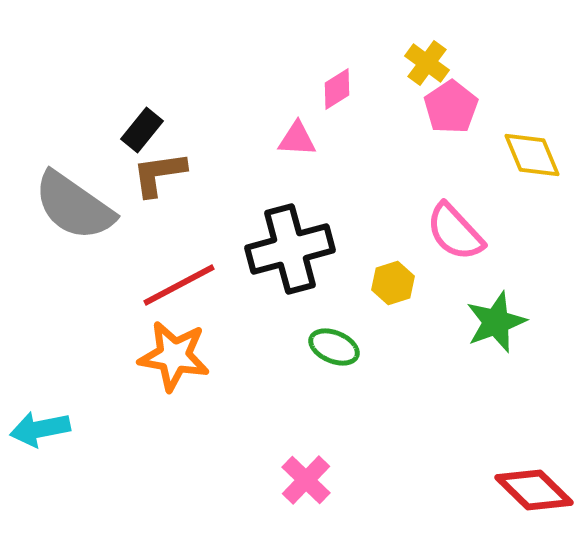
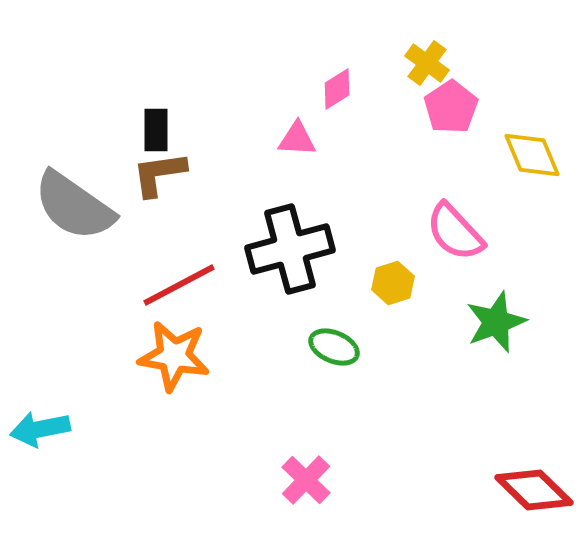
black rectangle: moved 14 px right; rotated 39 degrees counterclockwise
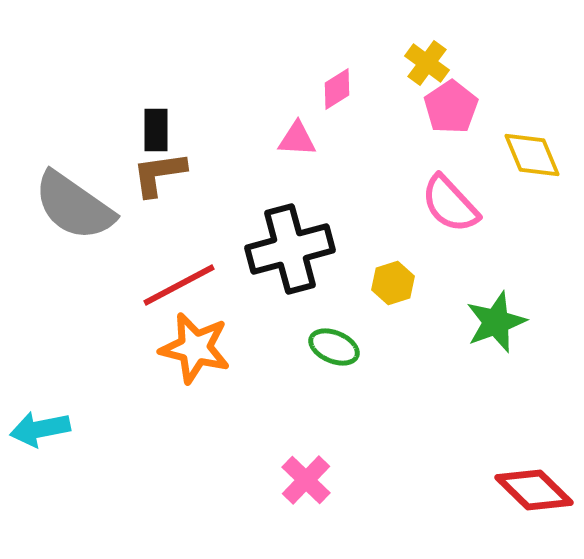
pink semicircle: moved 5 px left, 28 px up
orange star: moved 21 px right, 8 px up; rotated 4 degrees clockwise
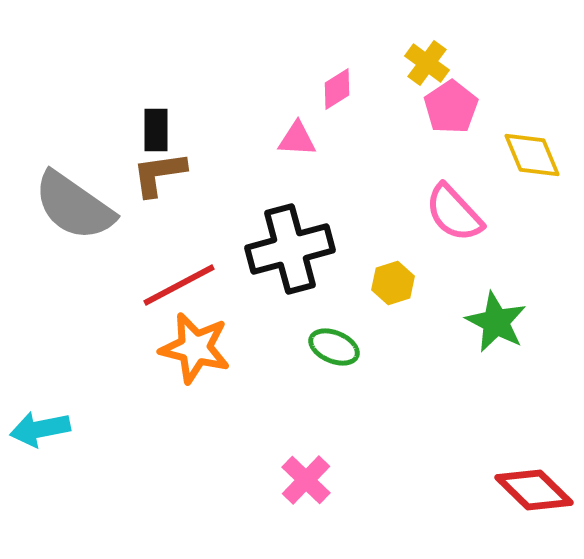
pink semicircle: moved 4 px right, 9 px down
green star: rotated 24 degrees counterclockwise
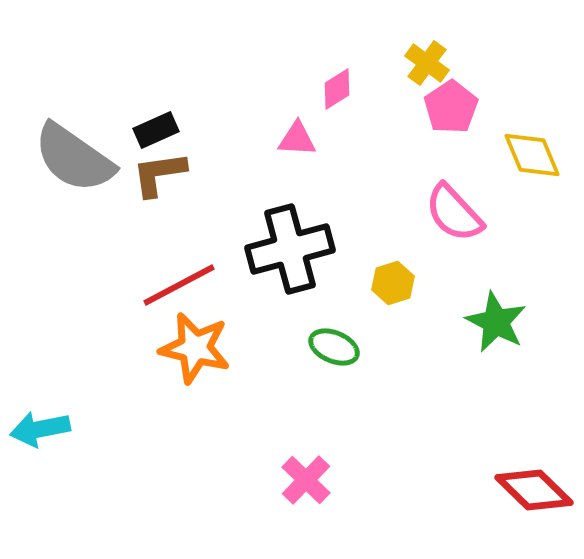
black rectangle: rotated 66 degrees clockwise
gray semicircle: moved 48 px up
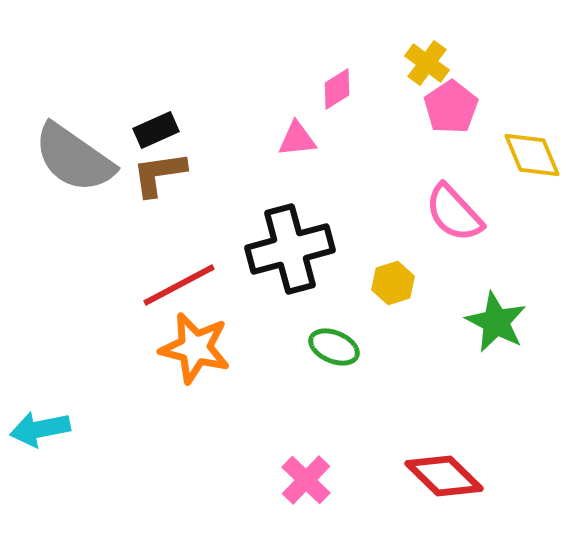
pink triangle: rotated 9 degrees counterclockwise
red diamond: moved 90 px left, 14 px up
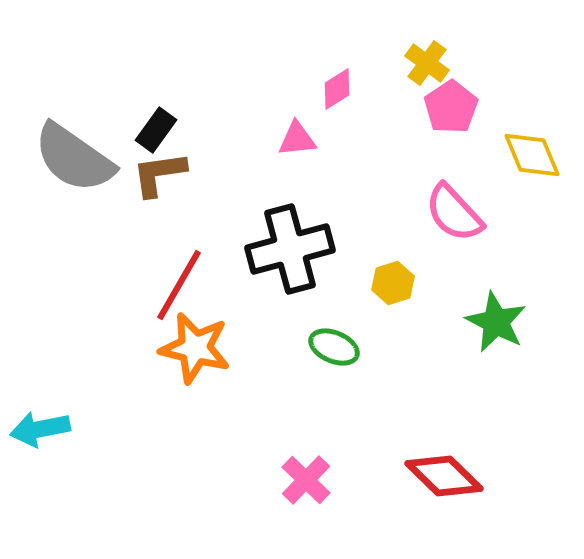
black rectangle: rotated 30 degrees counterclockwise
red line: rotated 32 degrees counterclockwise
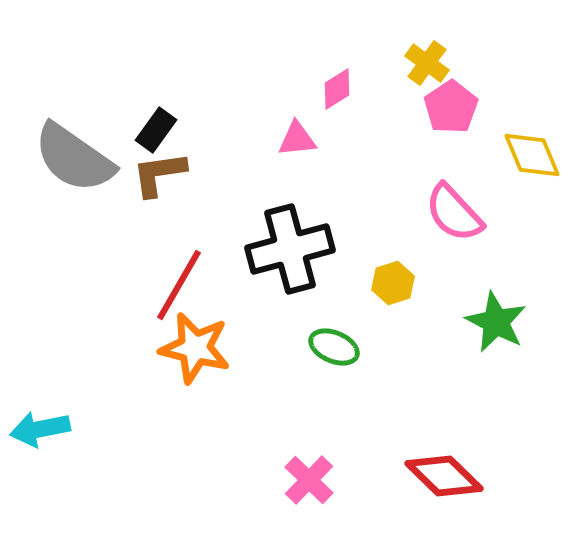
pink cross: moved 3 px right
